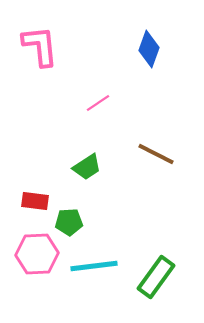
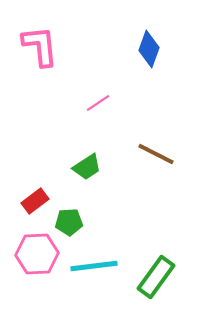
red rectangle: rotated 44 degrees counterclockwise
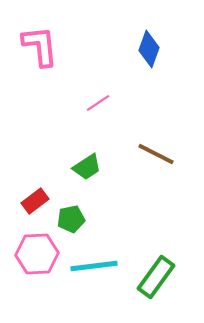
green pentagon: moved 2 px right, 3 px up; rotated 8 degrees counterclockwise
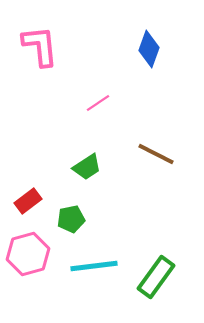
red rectangle: moved 7 px left
pink hexagon: moved 9 px left; rotated 12 degrees counterclockwise
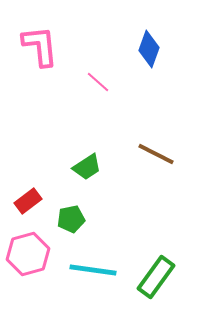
pink line: moved 21 px up; rotated 75 degrees clockwise
cyan line: moved 1 px left, 4 px down; rotated 15 degrees clockwise
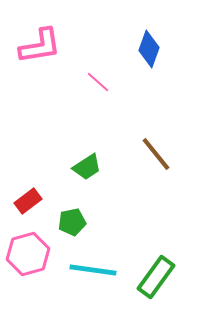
pink L-shape: rotated 87 degrees clockwise
brown line: rotated 24 degrees clockwise
green pentagon: moved 1 px right, 3 px down
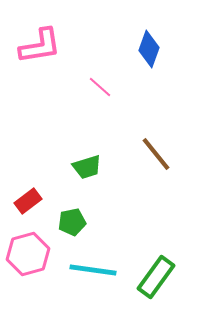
pink line: moved 2 px right, 5 px down
green trapezoid: rotated 16 degrees clockwise
